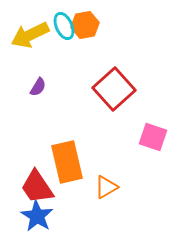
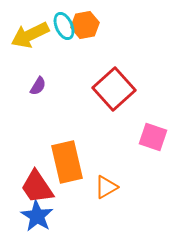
purple semicircle: moved 1 px up
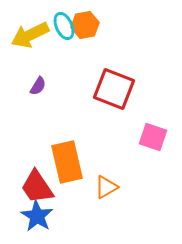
red square: rotated 27 degrees counterclockwise
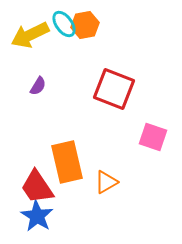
cyan ellipse: moved 2 px up; rotated 12 degrees counterclockwise
orange triangle: moved 5 px up
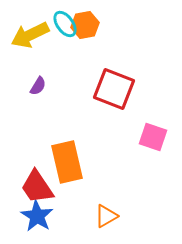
cyan ellipse: moved 1 px right
orange triangle: moved 34 px down
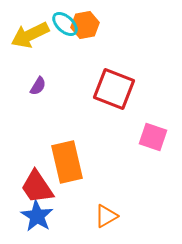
cyan ellipse: rotated 12 degrees counterclockwise
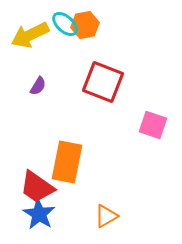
red square: moved 11 px left, 7 px up
pink square: moved 12 px up
orange rectangle: rotated 24 degrees clockwise
red trapezoid: rotated 21 degrees counterclockwise
blue star: moved 2 px right, 2 px up
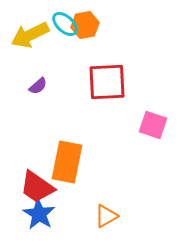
red square: moved 4 px right; rotated 24 degrees counterclockwise
purple semicircle: rotated 18 degrees clockwise
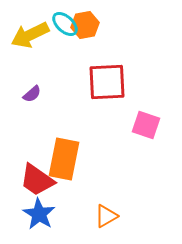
purple semicircle: moved 6 px left, 8 px down
pink square: moved 7 px left
orange rectangle: moved 3 px left, 3 px up
red trapezoid: moved 7 px up
